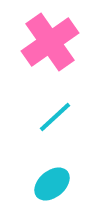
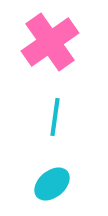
cyan line: rotated 39 degrees counterclockwise
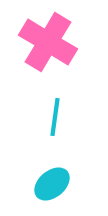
pink cross: moved 2 px left; rotated 24 degrees counterclockwise
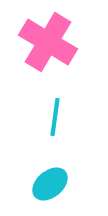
cyan ellipse: moved 2 px left
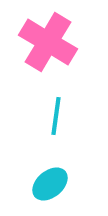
cyan line: moved 1 px right, 1 px up
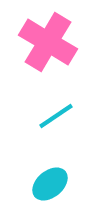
cyan line: rotated 48 degrees clockwise
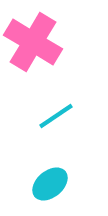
pink cross: moved 15 px left
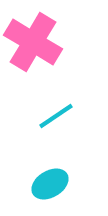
cyan ellipse: rotated 9 degrees clockwise
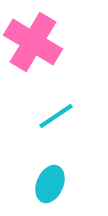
cyan ellipse: rotated 36 degrees counterclockwise
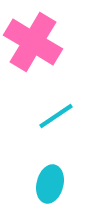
cyan ellipse: rotated 9 degrees counterclockwise
